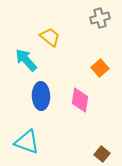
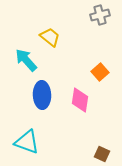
gray cross: moved 3 px up
orange square: moved 4 px down
blue ellipse: moved 1 px right, 1 px up
brown square: rotated 14 degrees counterclockwise
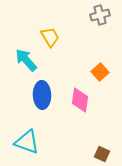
yellow trapezoid: rotated 20 degrees clockwise
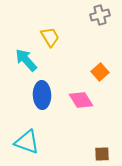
pink diamond: moved 1 px right; rotated 40 degrees counterclockwise
brown square: rotated 28 degrees counterclockwise
